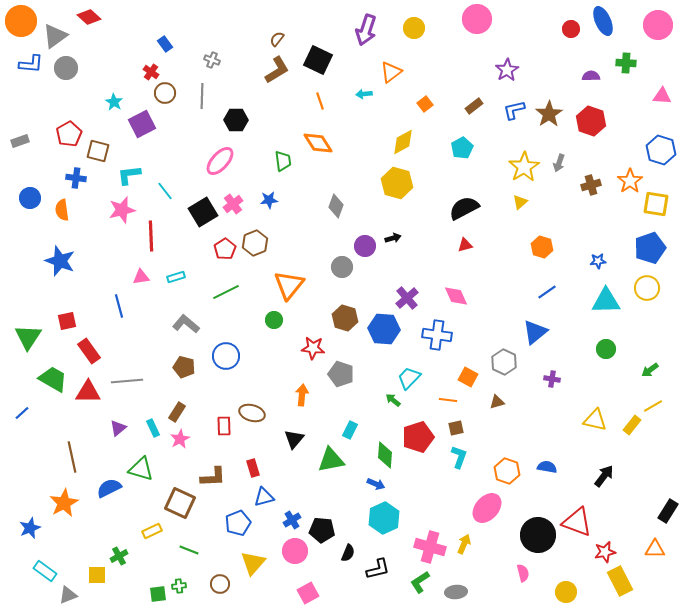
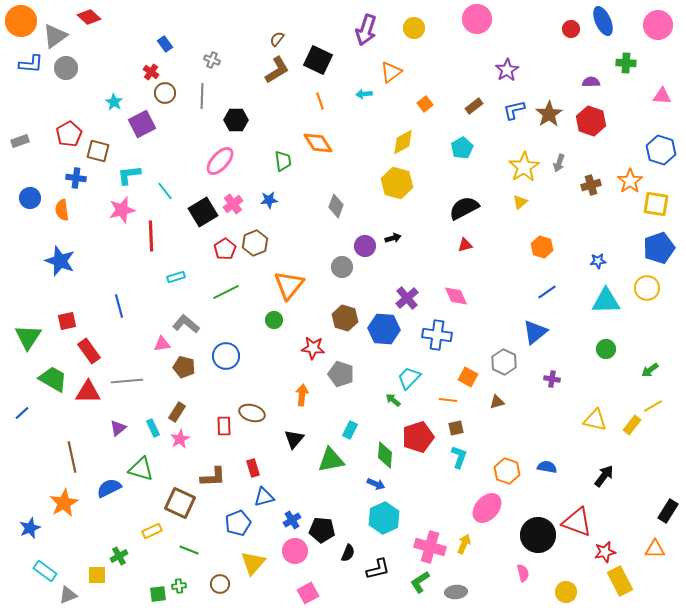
purple semicircle at (591, 76): moved 6 px down
blue pentagon at (650, 248): moved 9 px right
pink triangle at (141, 277): moved 21 px right, 67 px down
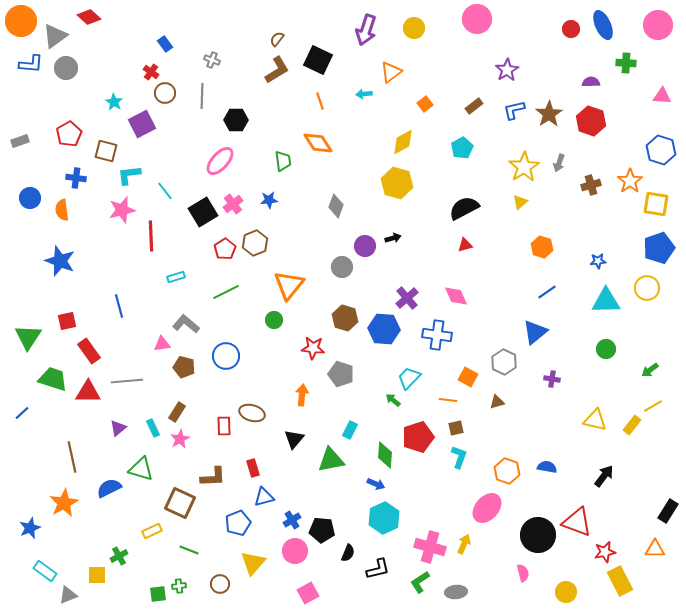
blue ellipse at (603, 21): moved 4 px down
brown square at (98, 151): moved 8 px right
green trapezoid at (53, 379): rotated 12 degrees counterclockwise
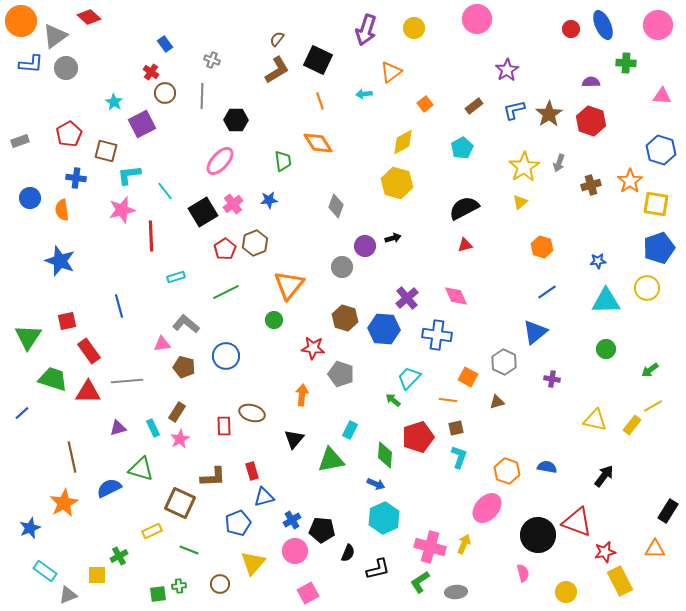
purple triangle at (118, 428): rotated 24 degrees clockwise
red rectangle at (253, 468): moved 1 px left, 3 px down
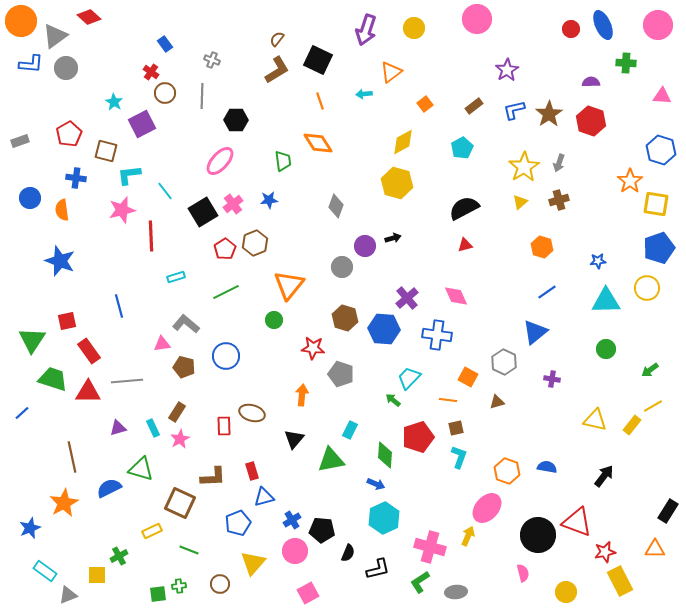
brown cross at (591, 185): moved 32 px left, 15 px down
green triangle at (28, 337): moved 4 px right, 3 px down
yellow arrow at (464, 544): moved 4 px right, 8 px up
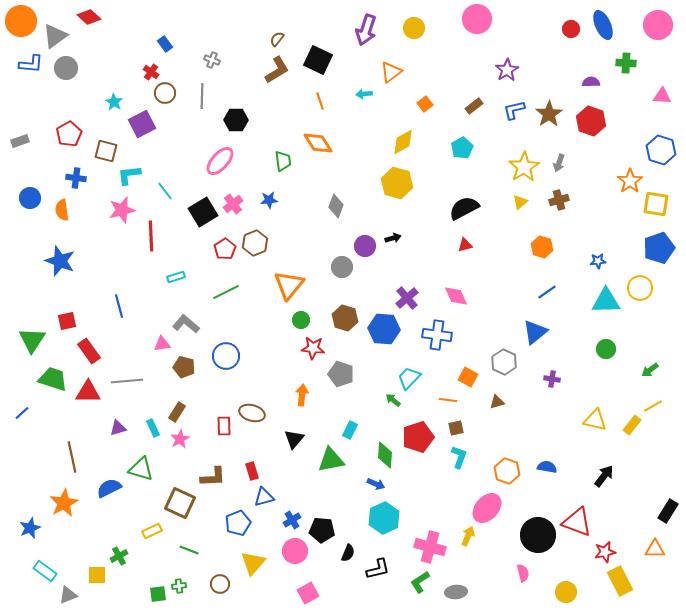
yellow circle at (647, 288): moved 7 px left
green circle at (274, 320): moved 27 px right
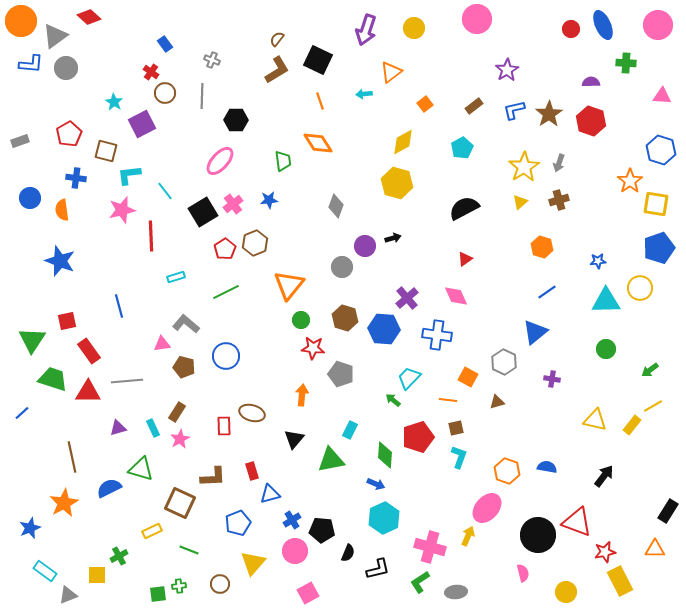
red triangle at (465, 245): moved 14 px down; rotated 21 degrees counterclockwise
blue triangle at (264, 497): moved 6 px right, 3 px up
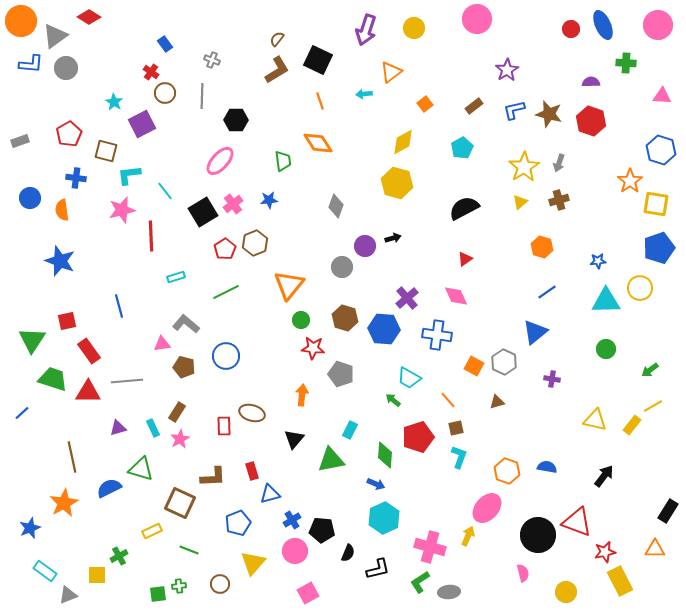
red diamond at (89, 17): rotated 10 degrees counterclockwise
brown star at (549, 114): rotated 24 degrees counterclockwise
orange square at (468, 377): moved 6 px right, 11 px up
cyan trapezoid at (409, 378): rotated 105 degrees counterclockwise
orange line at (448, 400): rotated 42 degrees clockwise
gray ellipse at (456, 592): moved 7 px left
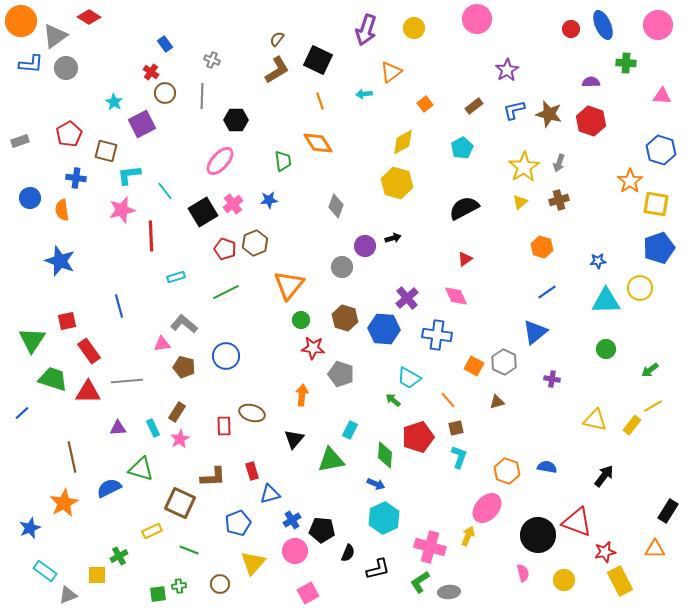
red pentagon at (225, 249): rotated 20 degrees counterclockwise
gray L-shape at (186, 324): moved 2 px left
purple triangle at (118, 428): rotated 12 degrees clockwise
yellow circle at (566, 592): moved 2 px left, 12 px up
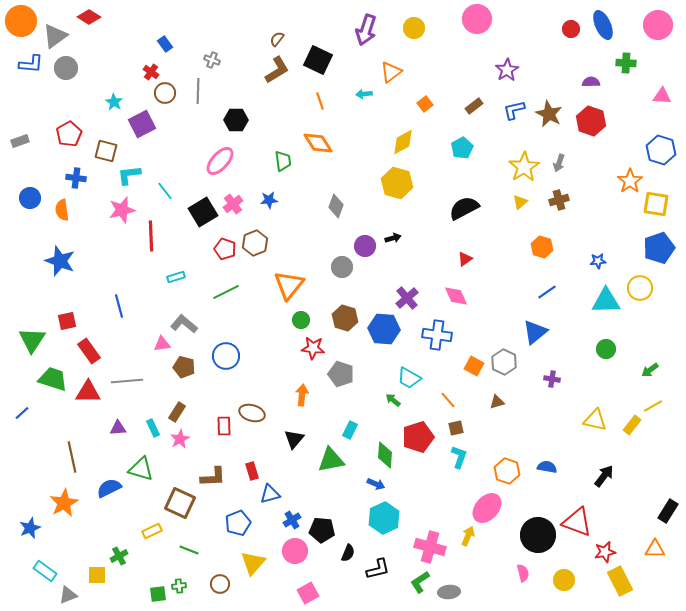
gray line at (202, 96): moved 4 px left, 5 px up
brown star at (549, 114): rotated 12 degrees clockwise
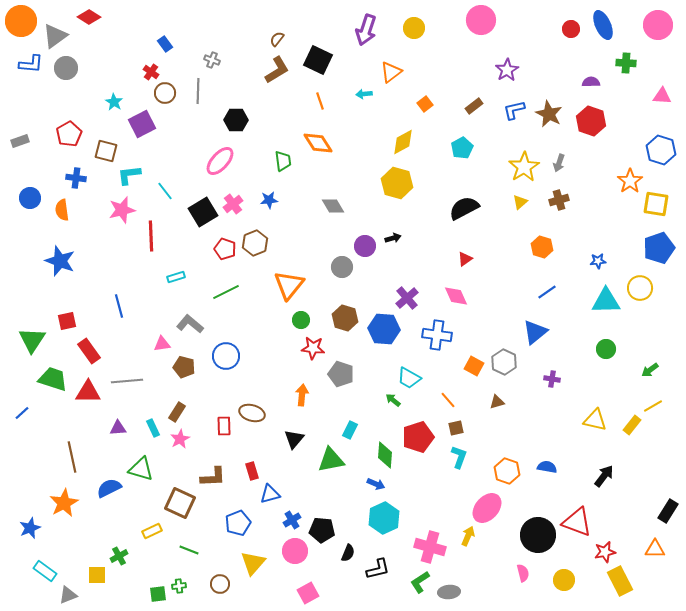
pink circle at (477, 19): moved 4 px right, 1 px down
gray diamond at (336, 206): moved 3 px left; rotated 50 degrees counterclockwise
gray L-shape at (184, 324): moved 6 px right
